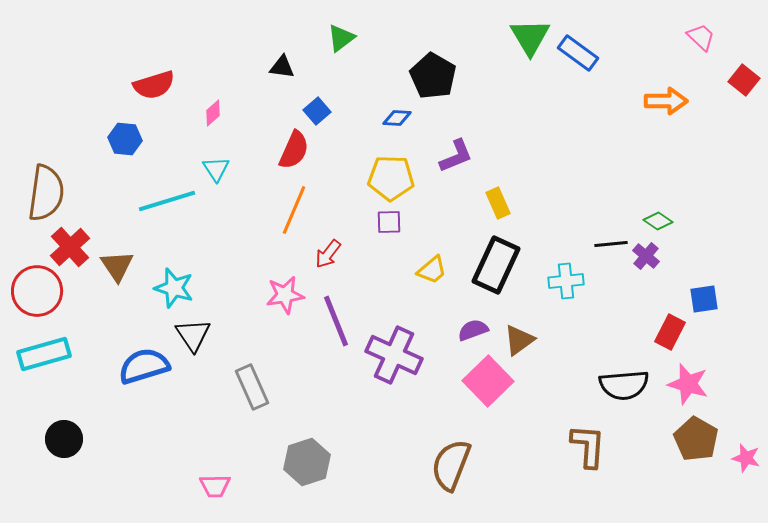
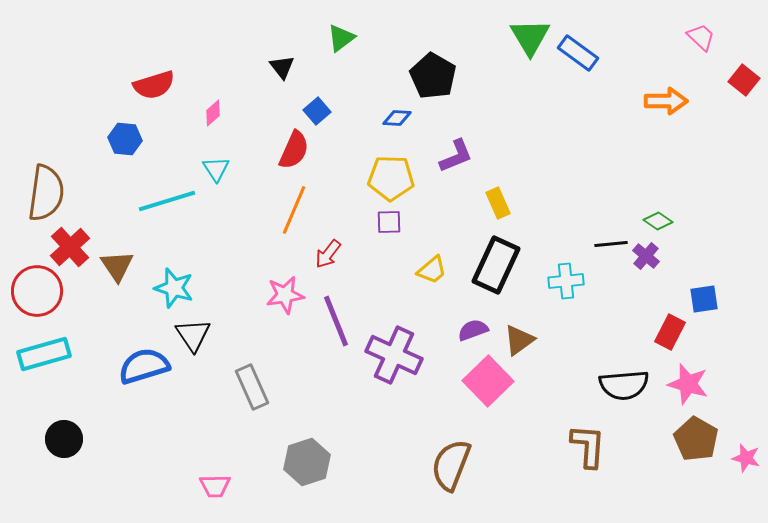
black triangle at (282, 67): rotated 44 degrees clockwise
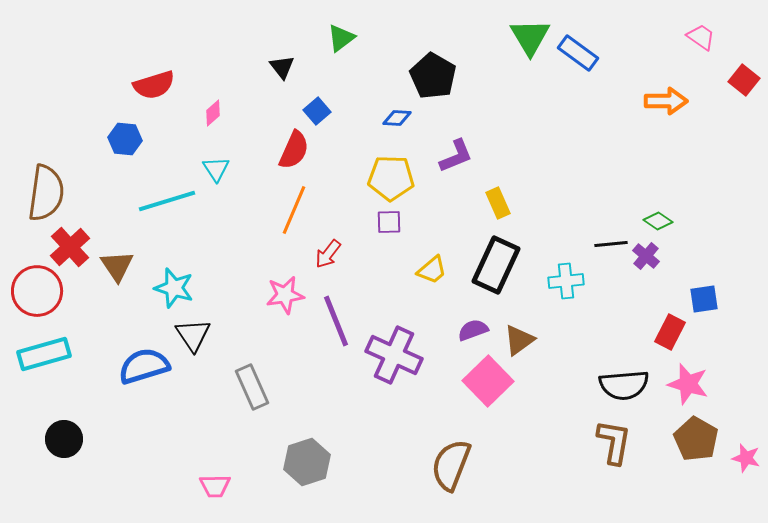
pink trapezoid at (701, 37): rotated 8 degrees counterclockwise
brown L-shape at (588, 446): moved 26 px right, 4 px up; rotated 6 degrees clockwise
